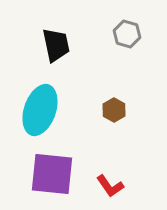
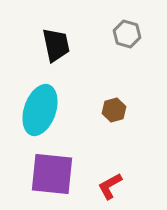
brown hexagon: rotated 15 degrees clockwise
red L-shape: rotated 96 degrees clockwise
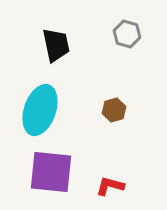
purple square: moved 1 px left, 2 px up
red L-shape: rotated 44 degrees clockwise
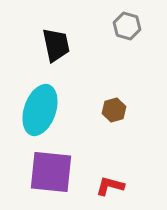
gray hexagon: moved 8 px up
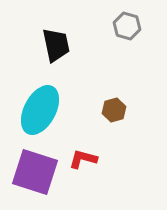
cyan ellipse: rotated 9 degrees clockwise
purple square: moved 16 px left; rotated 12 degrees clockwise
red L-shape: moved 27 px left, 27 px up
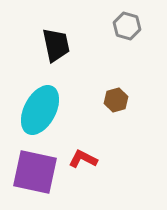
brown hexagon: moved 2 px right, 10 px up
red L-shape: rotated 12 degrees clockwise
purple square: rotated 6 degrees counterclockwise
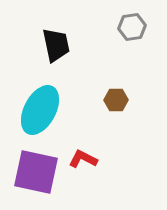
gray hexagon: moved 5 px right, 1 px down; rotated 24 degrees counterclockwise
brown hexagon: rotated 15 degrees clockwise
purple square: moved 1 px right
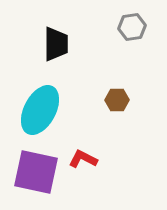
black trapezoid: moved 1 px up; rotated 12 degrees clockwise
brown hexagon: moved 1 px right
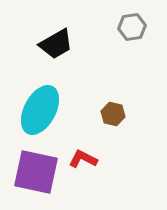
black trapezoid: rotated 60 degrees clockwise
brown hexagon: moved 4 px left, 14 px down; rotated 15 degrees clockwise
